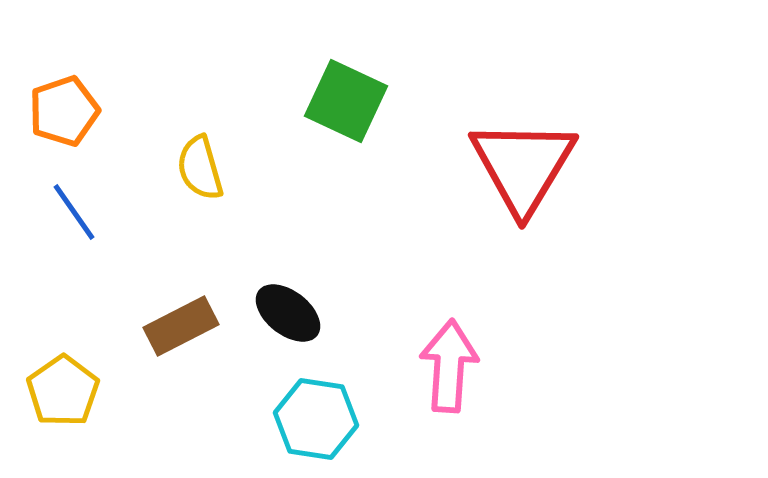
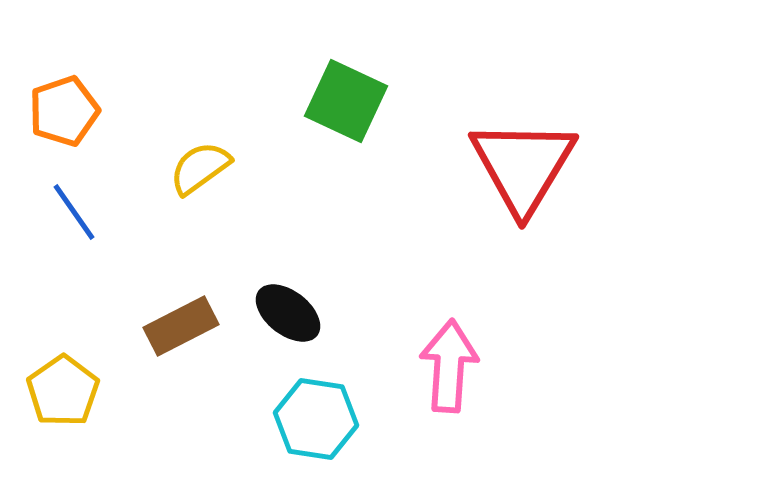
yellow semicircle: rotated 70 degrees clockwise
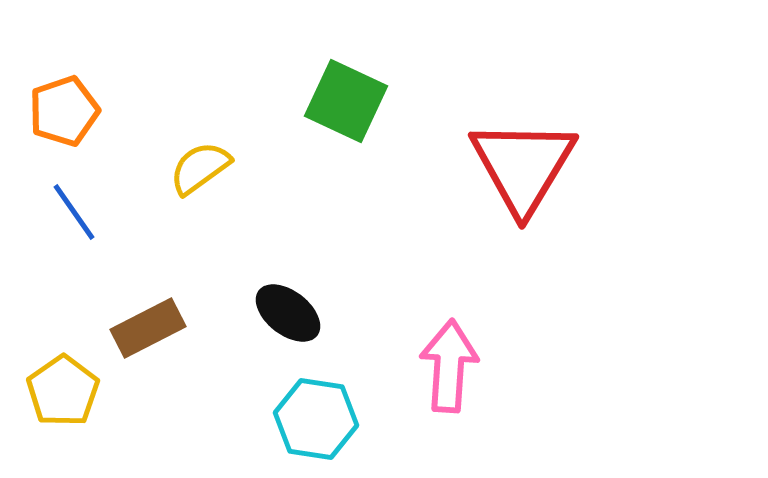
brown rectangle: moved 33 px left, 2 px down
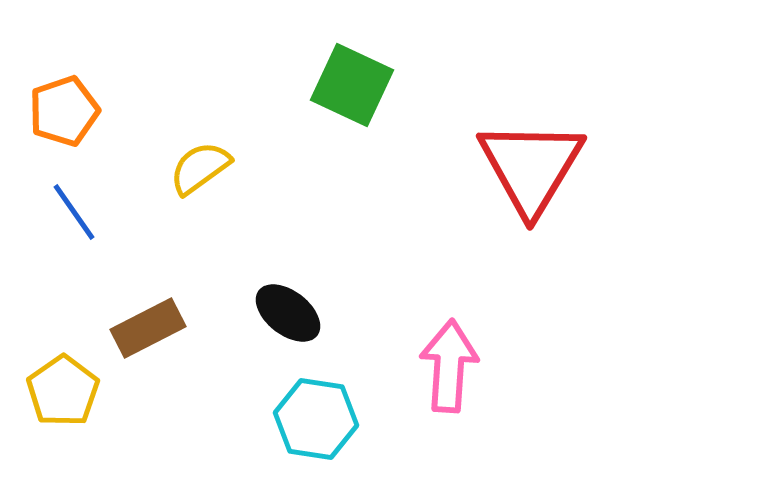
green square: moved 6 px right, 16 px up
red triangle: moved 8 px right, 1 px down
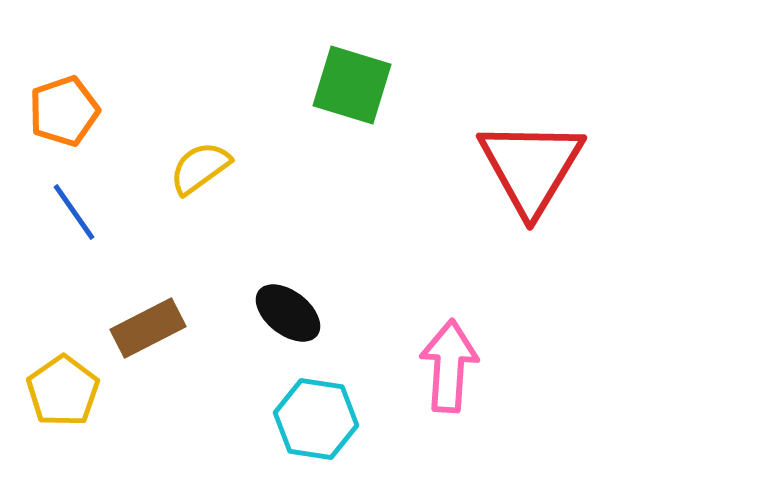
green square: rotated 8 degrees counterclockwise
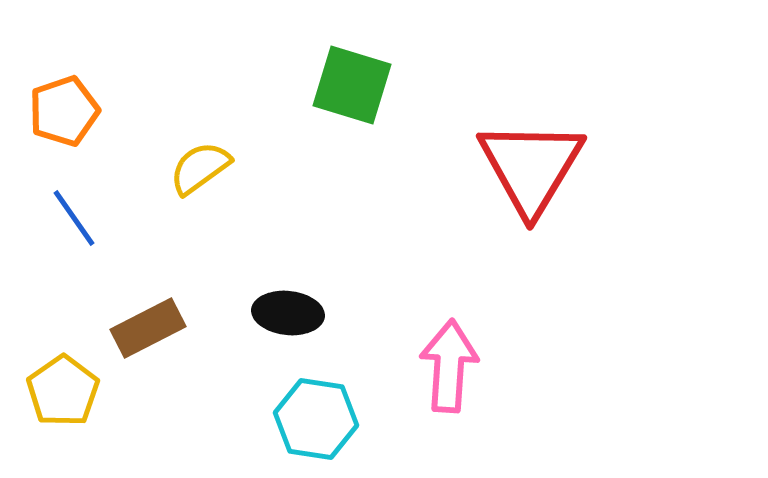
blue line: moved 6 px down
black ellipse: rotated 32 degrees counterclockwise
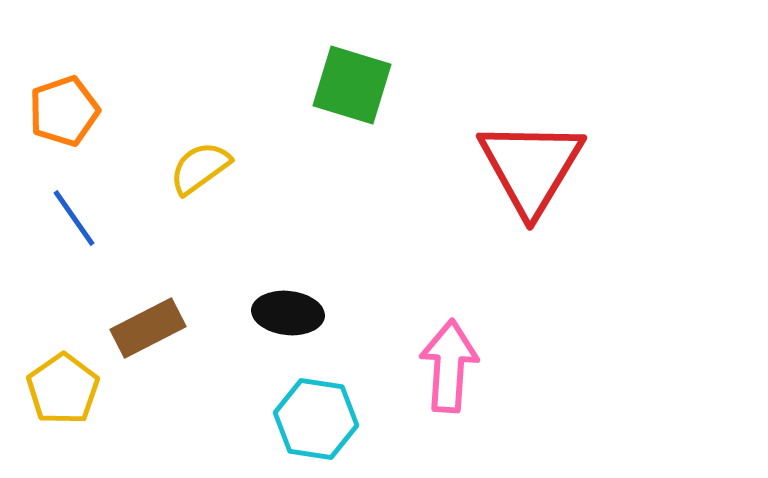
yellow pentagon: moved 2 px up
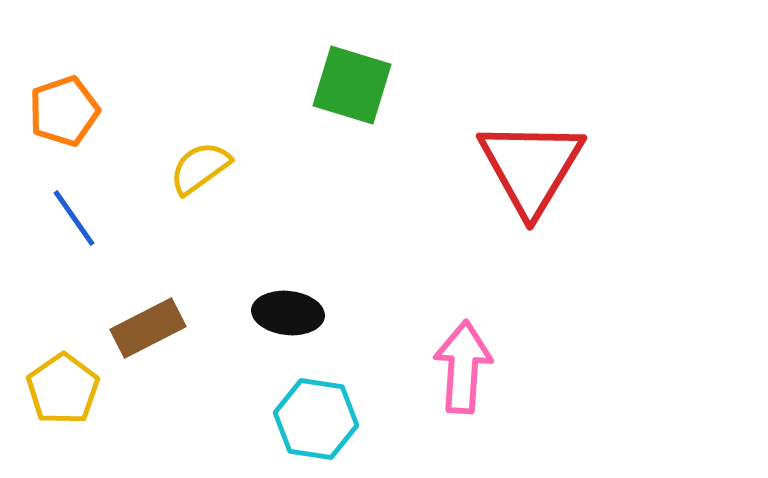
pink arrow: moved 14 px right, 1 px down
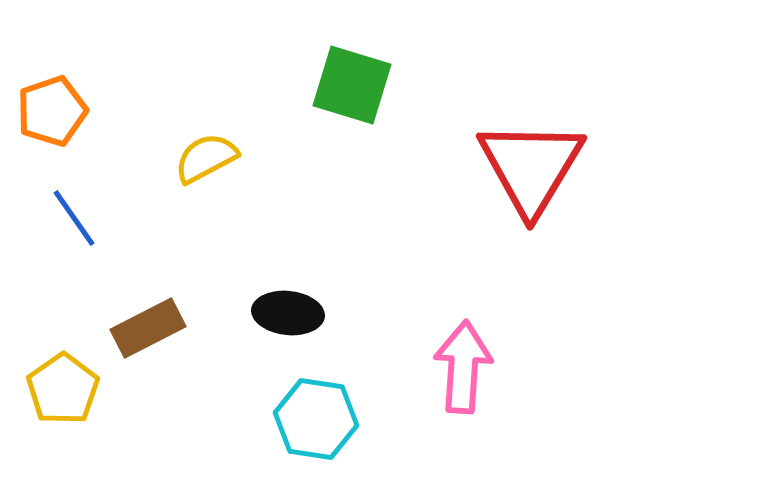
orange pentagon: moved 12 px left
yellow semicircle: moved 6 px right, 10 px up; rotated 8 degrees clockwise
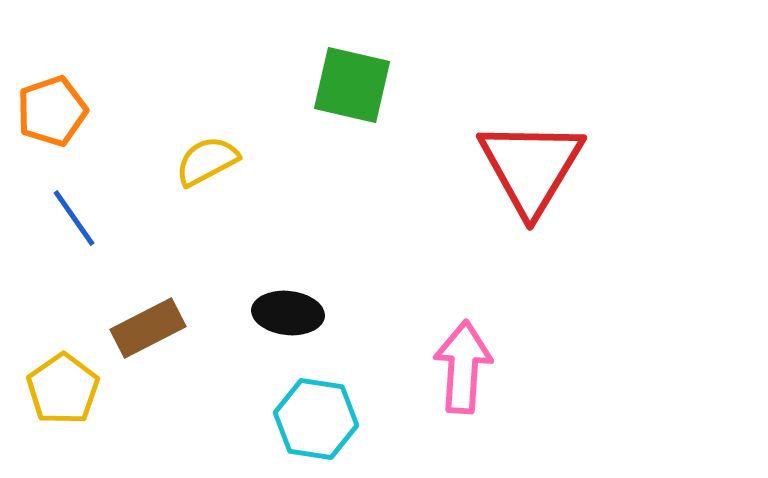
green square: rotated 4 degrees counterclockwise
yellow semicircle: moved 1 px right, 3 px down
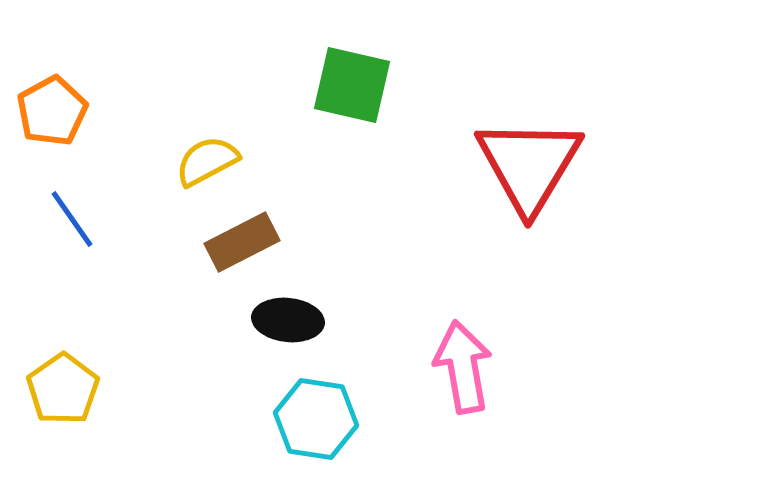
orange pentagon: rotated 10 degrees counterclockwise
red triangle: moved 2 px left, 2 px up
blue line: moved 2 px left, 1 px down
black ellipse: moved 7 px down
brown rectangle: moved 94 px right, 86 px up
pink arrow: rotated 14 degrees counterclockwise
